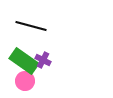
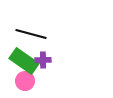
black line: moved 8 px down
purple cross: rotated 28 degrees counterclockwise
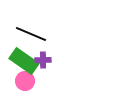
black line: rotated 8 degrees clockwise
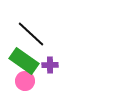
black line: rotated 20 degrees clockwise
purple cross: moved 7 px right, 5 px down
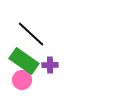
pink circle: moved 3 px left, 1 px up
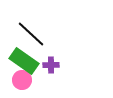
purple cross: moved 1 px right
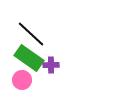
green rectangle: moved 5 px right, 3 px up
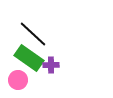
black line: moved 2 px right
pink circle: moved 4 px left
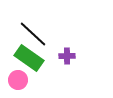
purple cross: moved 16 px right, 9 px up
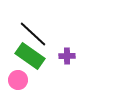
green rectangle: moved 1 px right, 2 px up
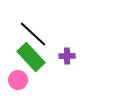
green rectangle: moved 1 px right, 1 px down; rotated 12 degrees clockwise
